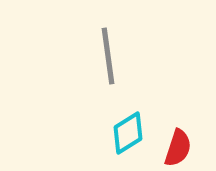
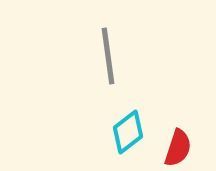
cyan diamond: moved 1 px up; rotated 6 degrees counterclockwise
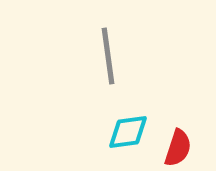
cyan diamond: rotated 30 degrees clockwise
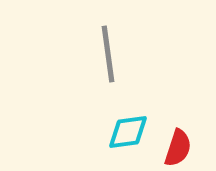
gray line: moved 2 px up
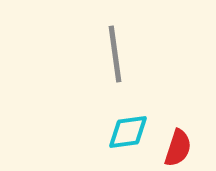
gray line: moved 7 px right
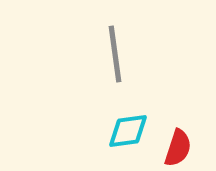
cyan diamond: moved 1 px up
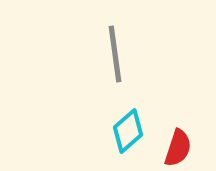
cyan diamond: rotated 33 degrees counterclockwise
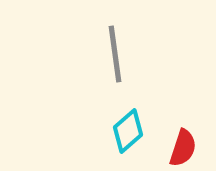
red semicircle: moved 5 px right
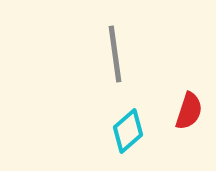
red semicircle: moved 6 px right, 37 px up
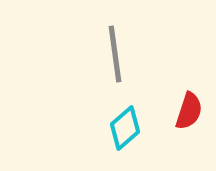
cyan diamond: moved 3 px left, 3 px up
